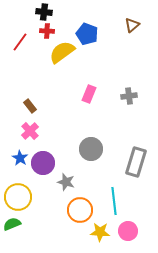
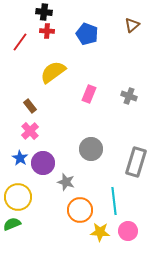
yellow semicircle: moved 9 px left, 20 px down
gray cross: rotated 28 degrees clockwise
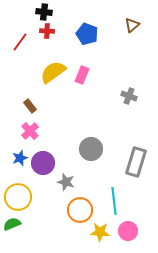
pink rectangle: moved 7 px left, 19 px up
blue star: rotated 21 degrees clockwise
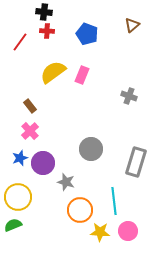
green semicircle: moved 1 px right, 1 px down
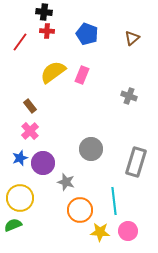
brown triangle: moved 13 px down
yellow circle: moved 2 px right, 1 px down
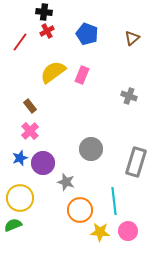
red cross: rotated 32 degrees counterclockwise
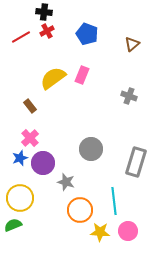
brown triangle: moved 6 px down
red line: moved 1 px right, 5 px up; rotated 24 degrees clockwise
yellow semicircle: moved 6 px down
pink cross: moved 7 px down
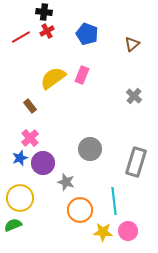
gray cross: moved 5 px right; rotated 21 degrees clockwise
gray circle: moved 1 px left
yellow star: moved 3 px right
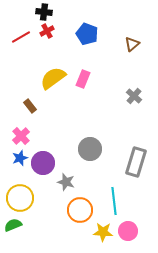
pink rectangle: moved 1 px right, 4 px down
pink cross: moved 9 px left, 2 px up
